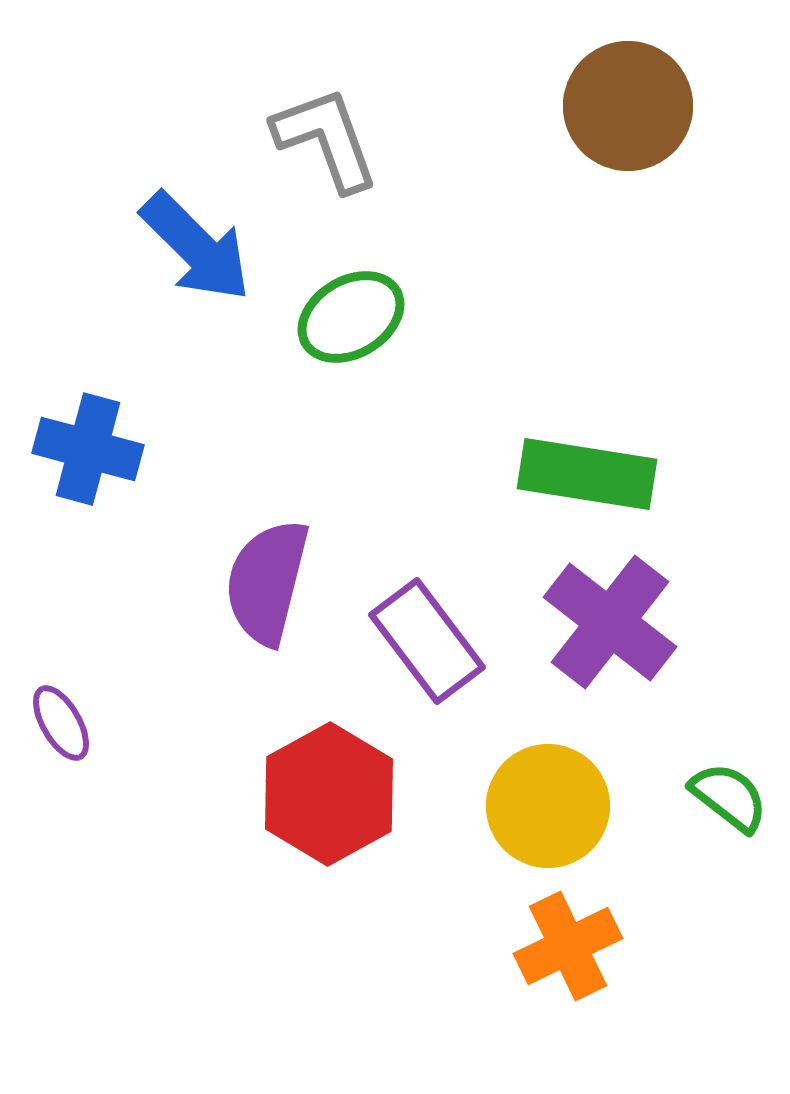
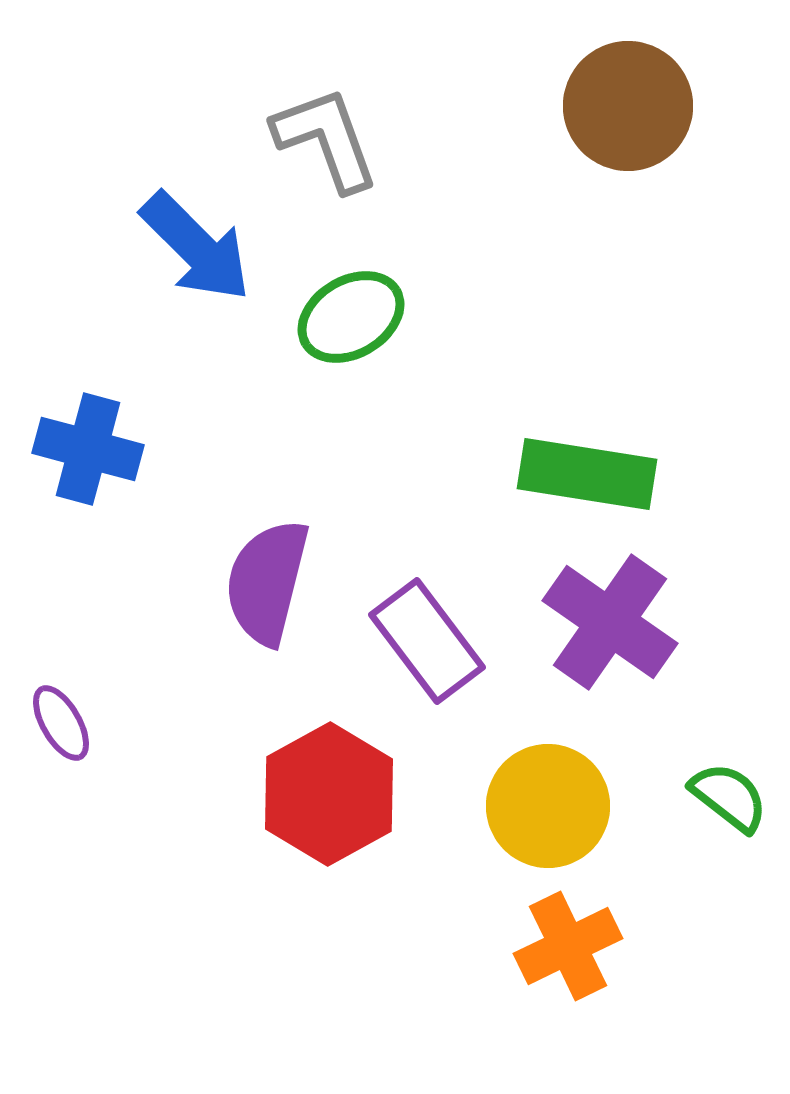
purple cross: rotated 3 degrees counterclockwise
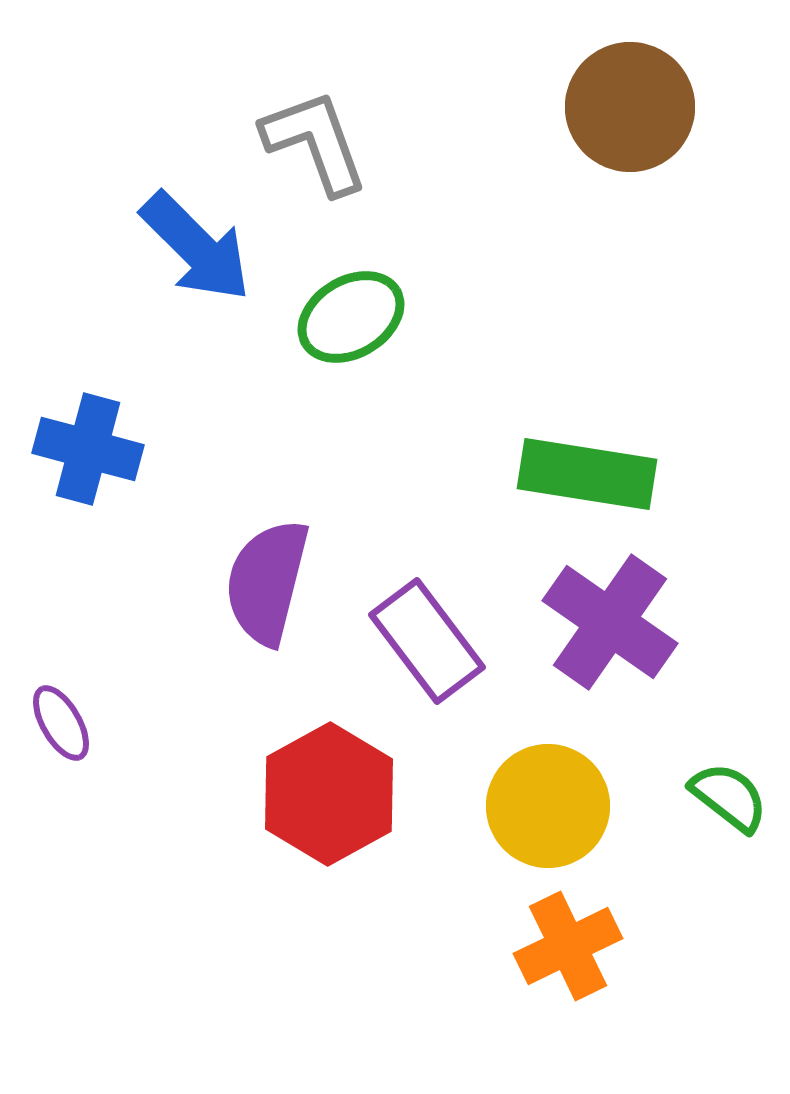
brown circle: moved 2 px right, 1 px down
gray L-shape: moved 11 px left, 3 px down
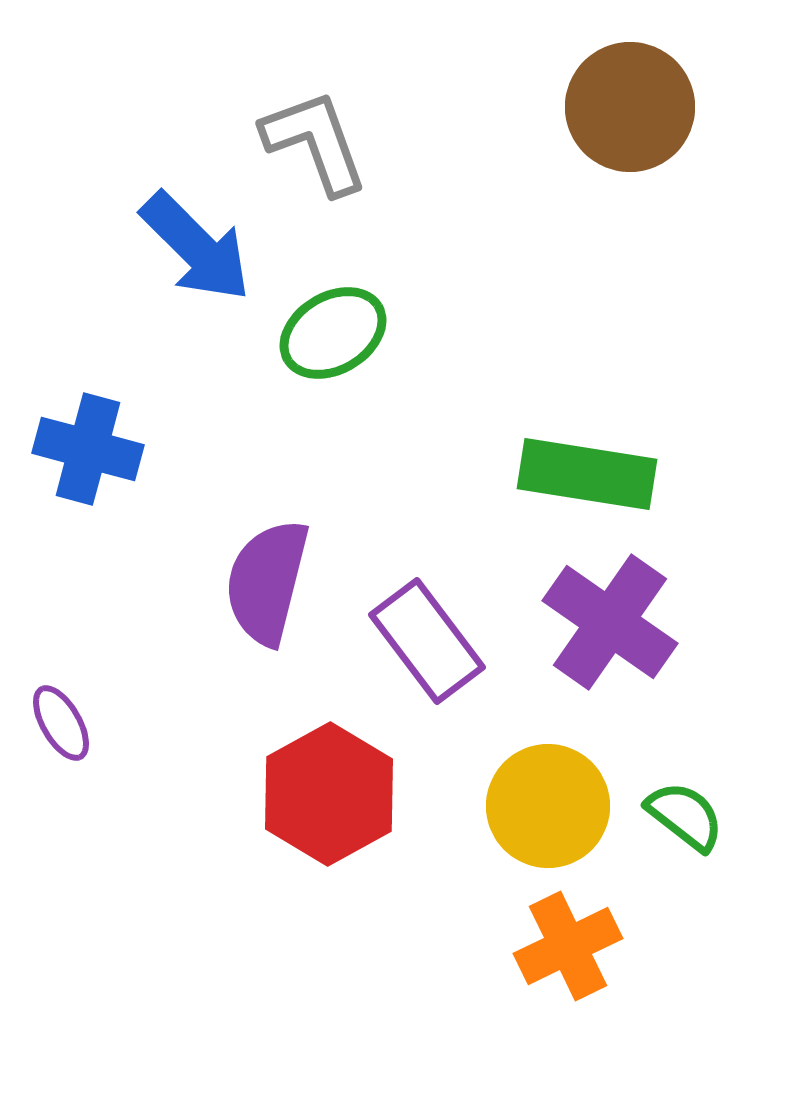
green ellipse: moved 18 px left, 16 px down
green semicircle: moved 44 px left, 19 px down
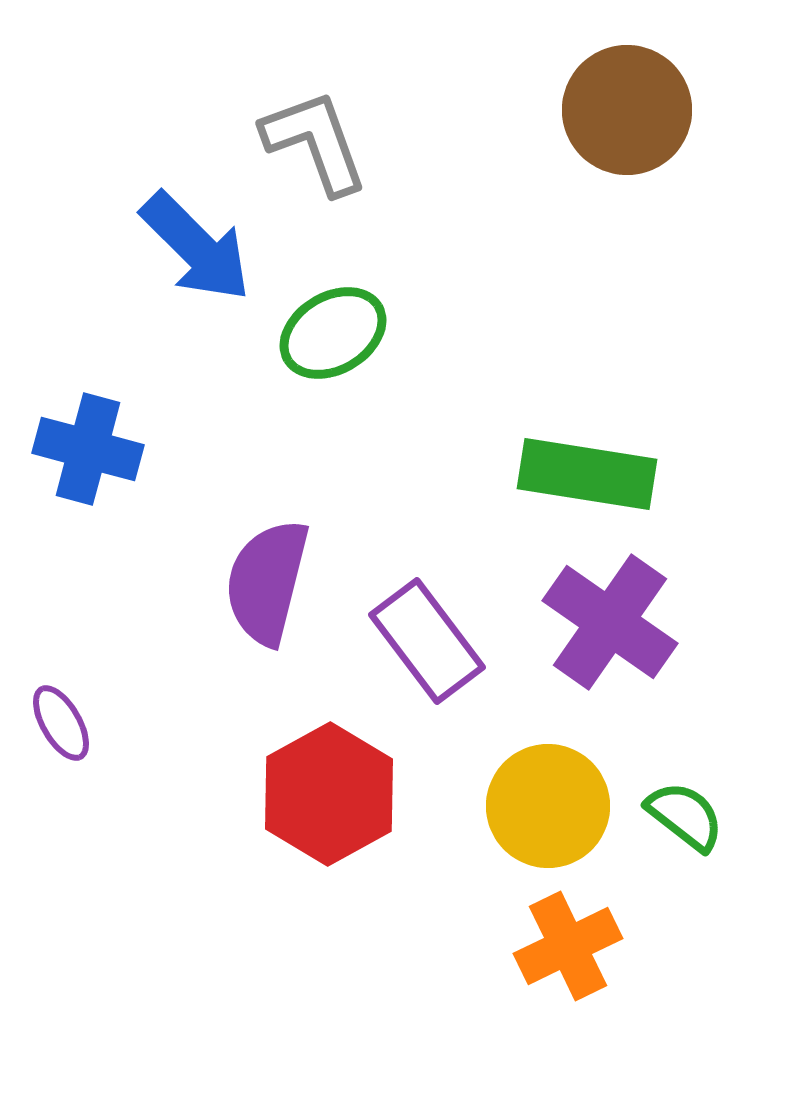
brown circle: moved 3 px left, 3 px down
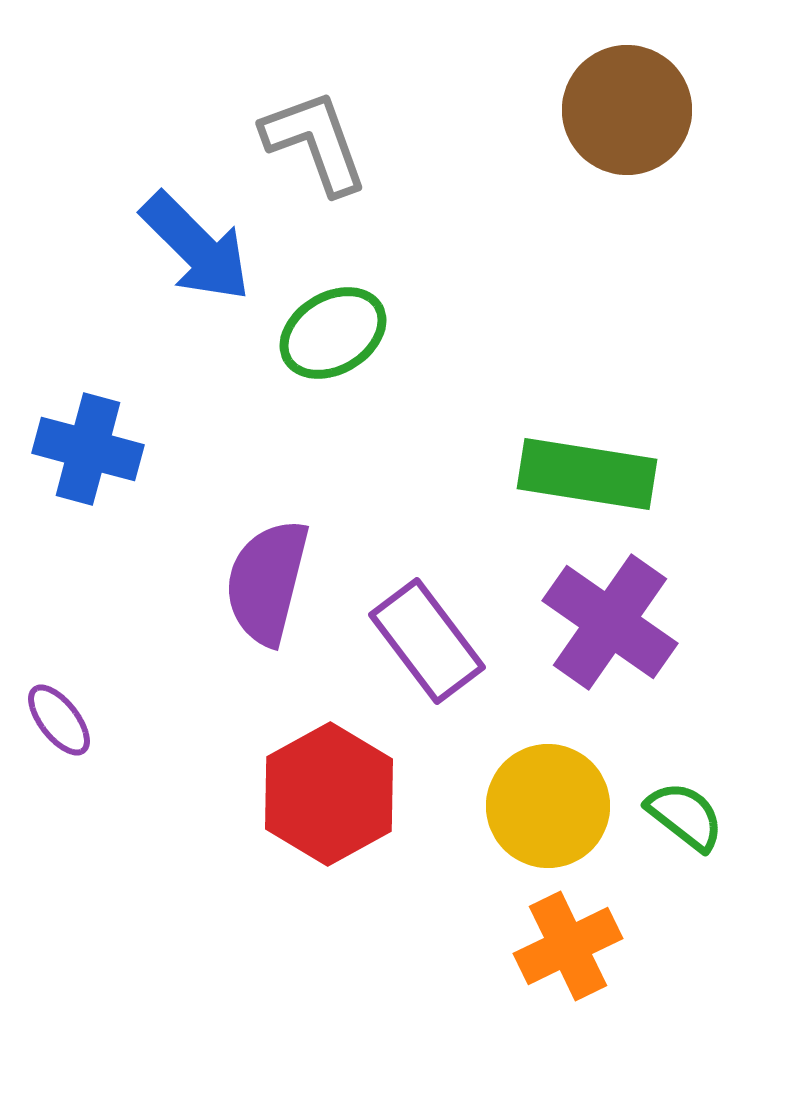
purple ellipse: moved 2 px left, 3 px up; rotated 8 degrees counterclockwise
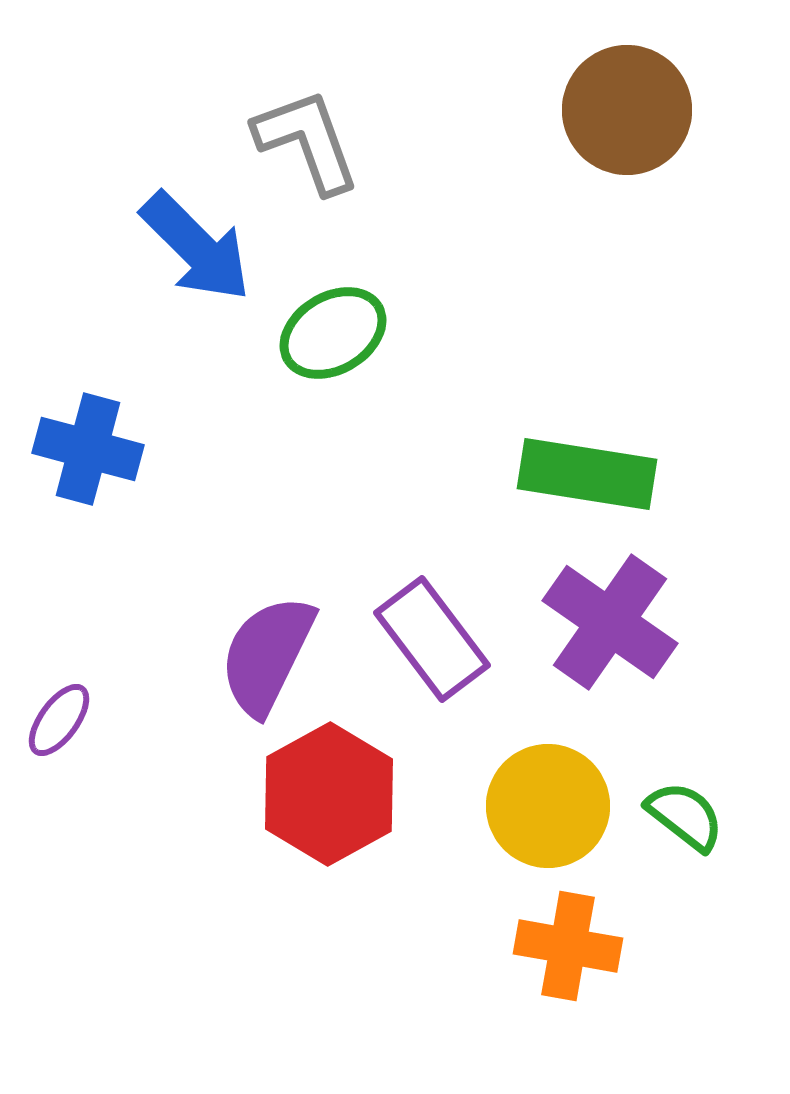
gray L-shape: moved 8 px left, 1 px up
purple semicircle: moved 73 px down; rotated 12 degrees clockwise
purple rectangle: moved 5 px right, 2 px up
purple ellipse: rotated 74 degrees clockwise
orange cross: rotated 36 degrees clockwise
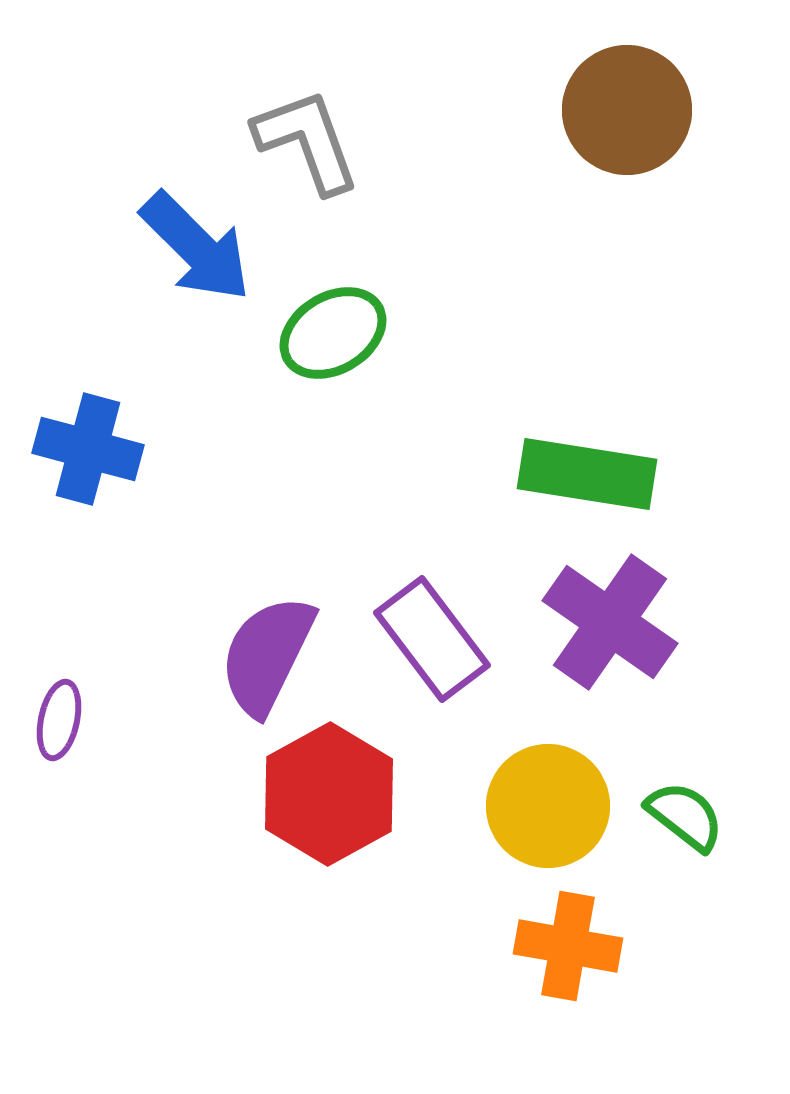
purple ellipse: rotated 24 degrees counterclockwise
